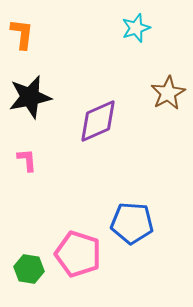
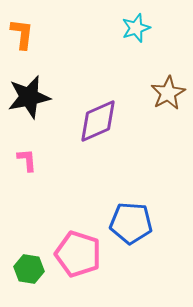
black star: moved 1 px left
blue pentagon: moved 1 px left
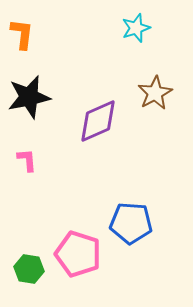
brown star: moved 13 px left
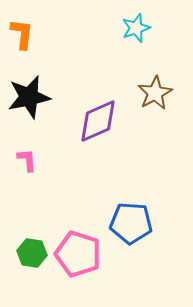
green hexagon: moved 3 px right, 16 px up
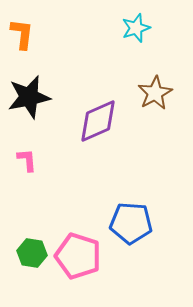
pink pentagon: moved 2 px down
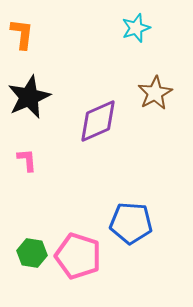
black star: rotated 12 degrees counterclockwise
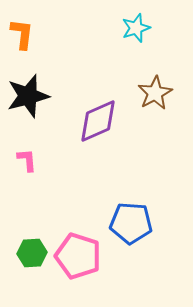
black star: moved 1 px left, 1 px up; rotated 9 degrees clockwise
green hexagon: rotated 12 degrees counterclockwise
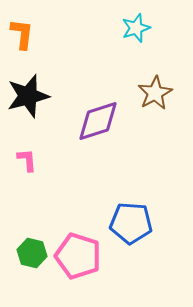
purple diamond: rotated 6 degrees clockwise
green hexagon: rotated 16 degrees clockwise
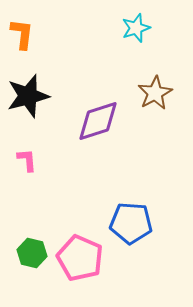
pink pentagon: moved 2 px right, 2 px down; rotated 6 degrees clockwise
